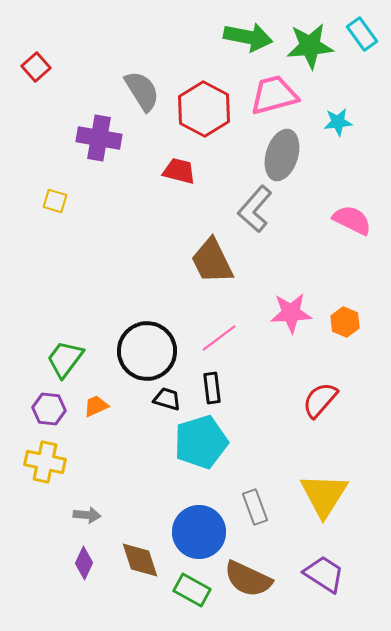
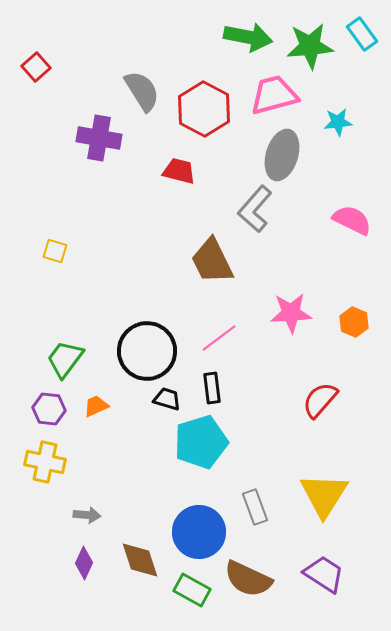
yellow square: moved 50 px down
orange hexagon: moved 9 px right
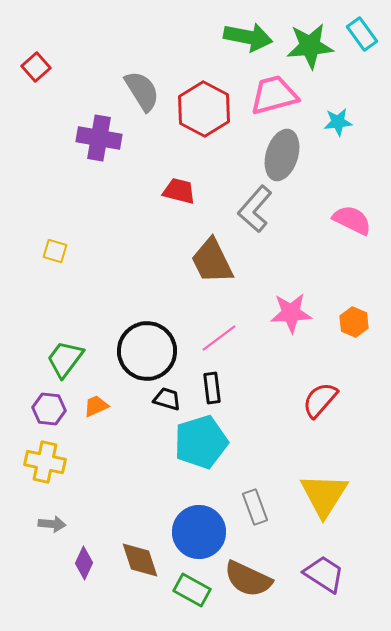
red trapezoid: moved 20 px down
gray arrow: moved 35 px left, 9 px down
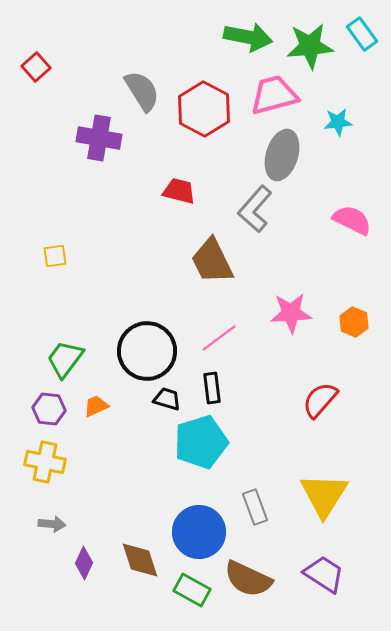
yellow square: moved 5 px down; rotated 25 degrees counterclockwise
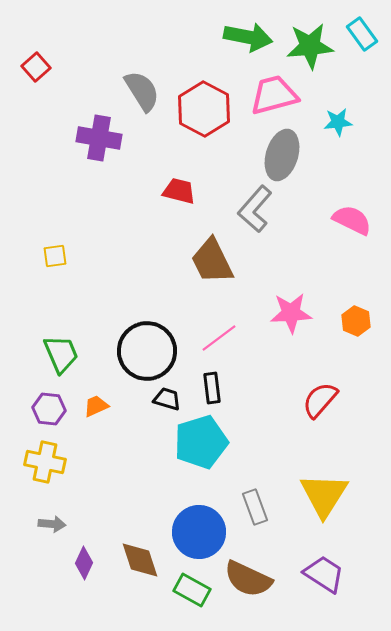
orange hexagon: moved 2 px right, 1 px up
green trapezoid: moved 4 px left, 5 px up; rotated 120 degrees clockwise
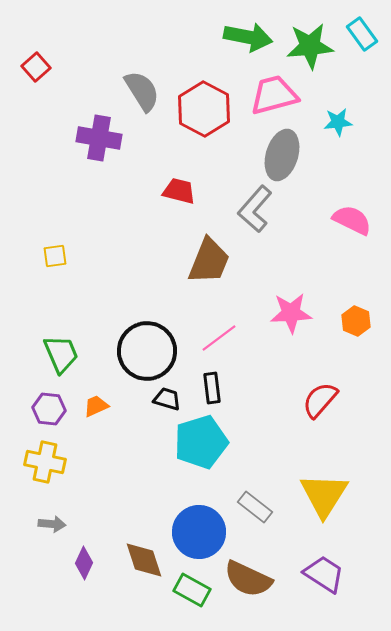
brown trapezoid: moved 3 px left; rotated 132 degrees counterclockwise
gray rectangle: rotated 32 degrees counterclockwise
brown diamond: moved 4 px right
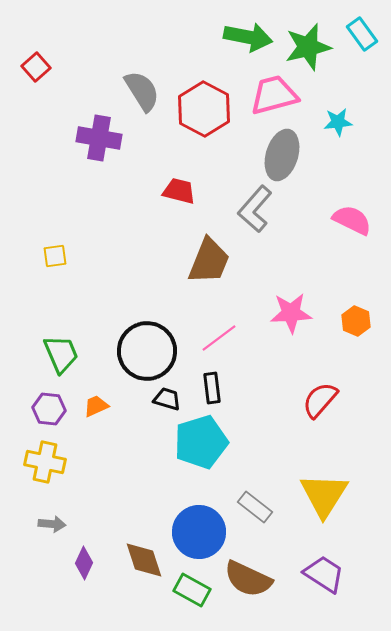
green star: moved 2 px left, 1 px down; rotated 9 degrees counterclockwise
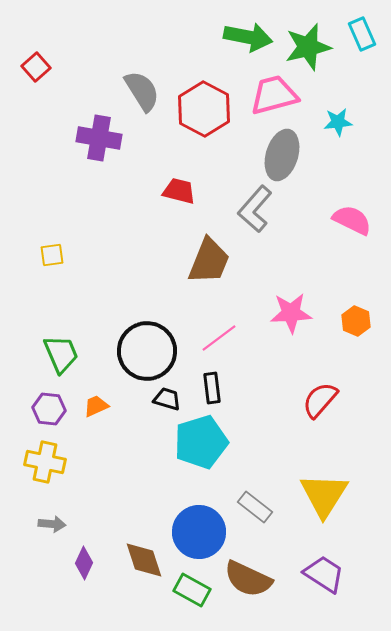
cyan rectangle: rotated 12 degrees clockwise
yellow square: moved 3 px left, 1 px up
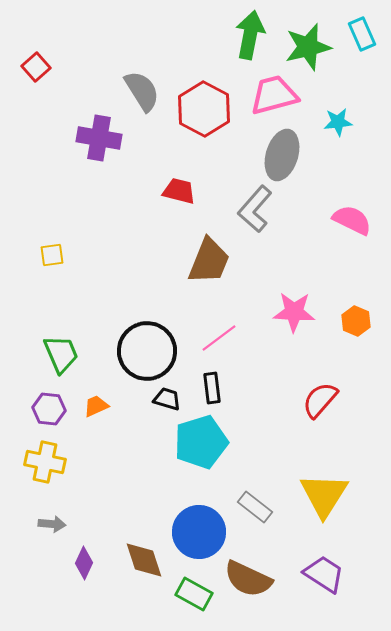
green arrow: moved 2 px right, 2 px up; rotated 90 degrees counterclockwise
pink star: moved 3 px right, 1 px up; rotated 6 degrees clockwise
green rectangle: moved 2 px right, 4 px down
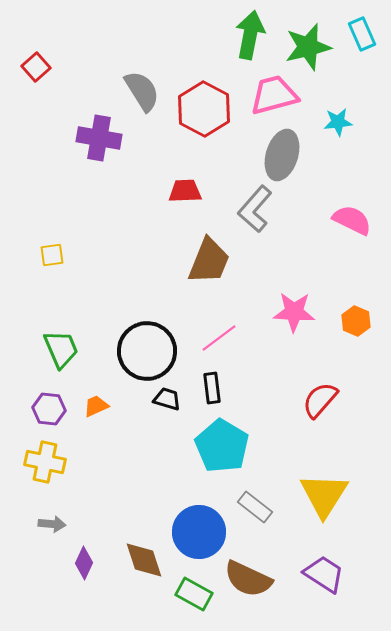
red trapezoid: moved 6 px right; rotated 16 degrees counterclockwise
green trapezoid: moved 5 px up
cyan pentagon: moved 21 px right, 4 px down; rotated 24 degrees counterclockwise
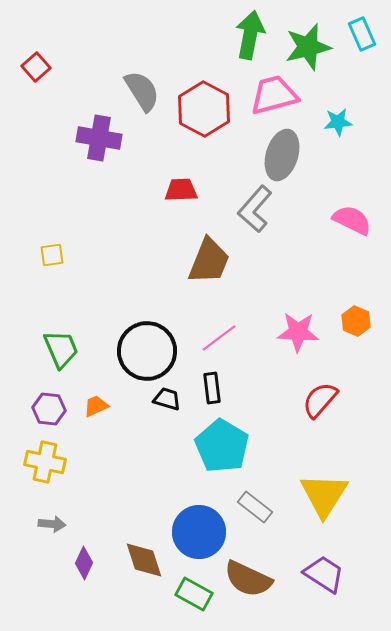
red trapezoid: moved 4 px left, 1 px up
pink star: moved 4 px right, 20 px down
